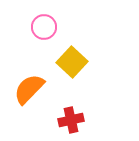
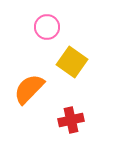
pink circle: moved 3 px right
yellow square: rotated 8 degrees counterclockwise
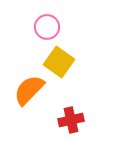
yellow square: moved 13 px left
orange semicircle: moved 1 px down
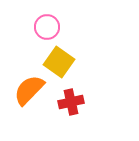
red cross: moved 18 px up
